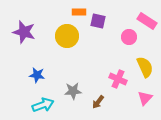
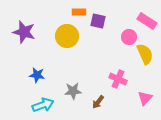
yellow semicircle: moved 13 px up
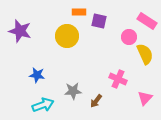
purple square: moved 1 px right
purple star: moved 4 px left, 1 px up
brown arrow: moved 2 px left, 1 px up
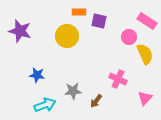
cyan arrow: moved 2 px right
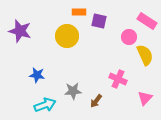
yellow semicircle: moved 1 px down
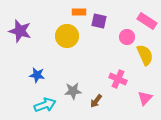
pink circle: moved 2 px left
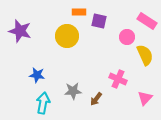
brown arrow: moved 2 px up
cyan arrow: moved 2 px left, 2 px up; rotated 60 degrees counterclockwise
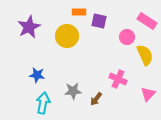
purple star: moved 9 px right, 4 px up; rotated 30 degrees clockwise
pink triangle: moved 3 px right, 4 px up
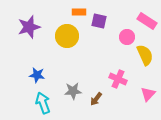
purple star: rotated 10 degrees clockwise
cyan arrow: rotated 30 degrees counterclockwise
